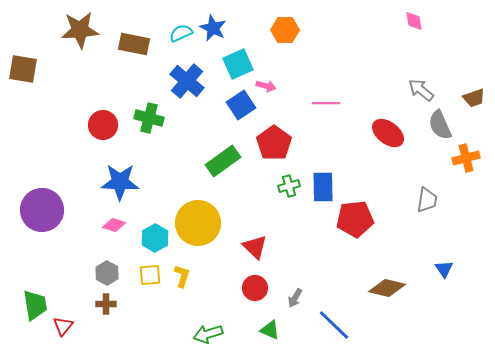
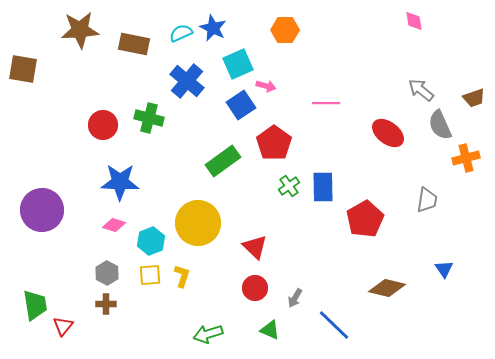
green cross at (289, 186): rotated 20 degrees counterclockwise
red pentagon at (355, 219): moved 10 px right; rotated 24 degrees counterclockwise
cyan hexagon at (155, 238): moved 4 px left, 3 px down; rotated 8 degrees clockwise
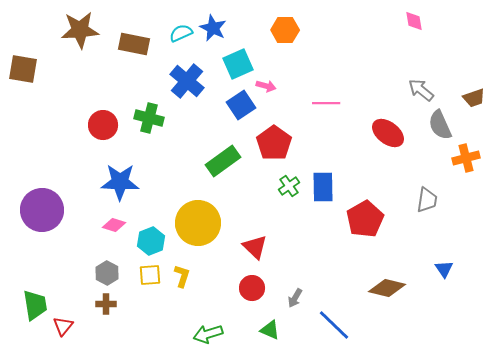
red circle at (255, 288): moved 3 px left
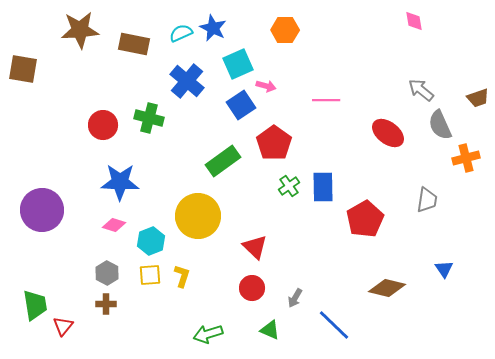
brown trapezoid at (474, 98): moved 4 px right
pink line at (326, 103): moved 3 px up
yellow circle at (198, 223): moved 7 px up
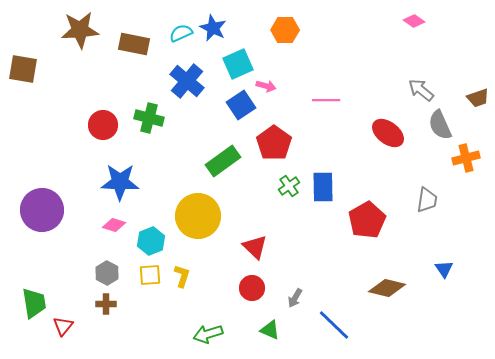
pink diamond at (414, 21): rotated 45 degrees counterclockwise
red pentagon at (365, 219): moved 2 px right, 1 px down
green trapezoid at (35, 305): moved 1 px left, 2 px up
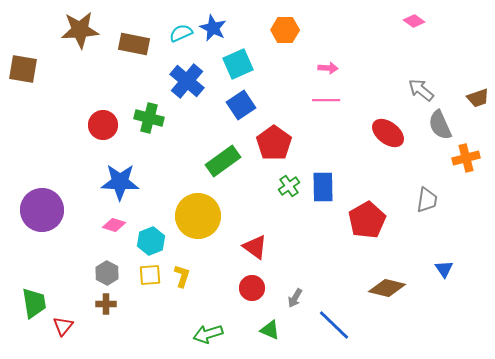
pink arrow at (266, 86): moved 62 px right, 18 px up; rotated 12 degrees counterclockwise
red triangle at (255, 247): rotated 8 degrees counterclockwise
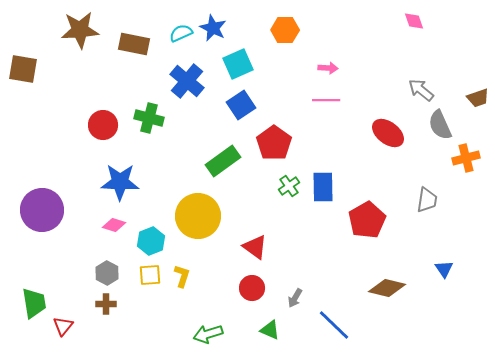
pink diamond at (414, 21): rotated 35 degrees clockwise
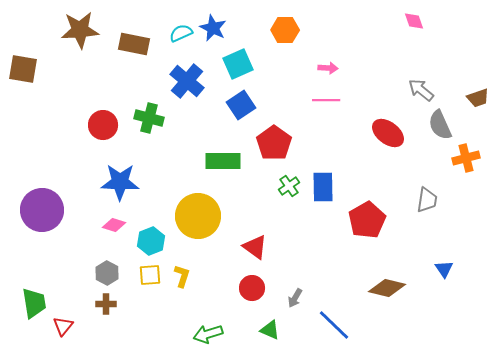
green rectangle at (223, 161): rotated 36 degrees clockwise
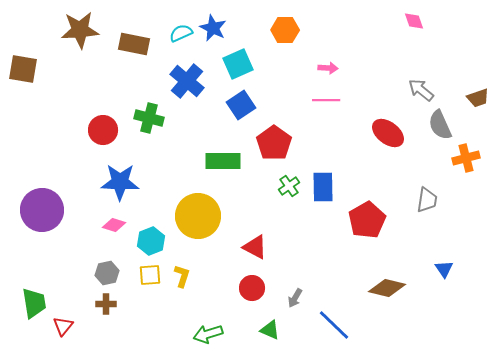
red circle at (103, 125): moved 5 px down
red triangle at (255, 247): rotated 8 degrees counterclockwise
gray hexagon at (107, 273): rotated 20 degrees clockwise
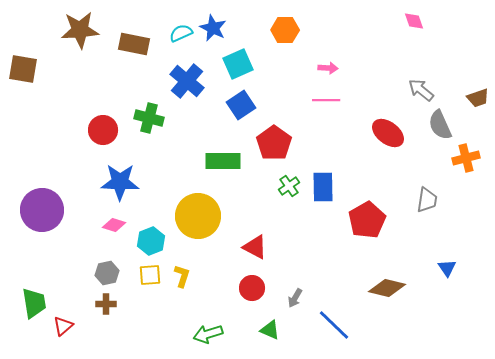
blue triangle at (444, 269): moved 3 px right, 1 px up
red triangle at (63, 326): rotated 10 degrees clockwise
